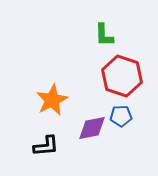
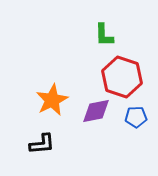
red hexagon: moved 1 px down
blue pentagon: moved 15 px right, 1 px down
purple diamond: moved 4 px right, 17 px up
black L-shape: moved 4 px left, 2 px up
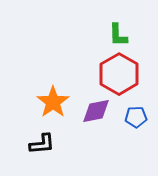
green L-shape: moved 14 px right
red hexagon: moved 3 px left, 3 px up; rotated 12 degrees clockwise
orange star: moved 1 px right, 2 px down; rotated 8 degrees counterclockwise
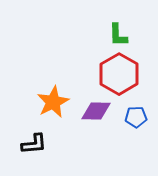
orange star: rotated 8 degrees clockwise
purple diamond: rotated 12 degrees clockwise
black L-shape: moved 8 px left
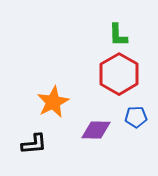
purple diamond: moved 19 px down
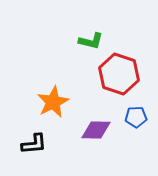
green L-shape: moved 27 px left, 6 px down; rotated 75 degrees counterclockwise
red hexagon: rotated 12 degrees counterclockwise
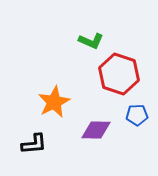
green L-shape: rotated 10 degrees clockwise
orange star: moved 1 px right
blue pentagon: moved 1 px right, 2 px up
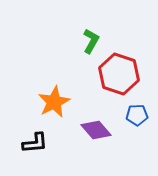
green L-shape: rotated 85 degrees counterclockwise
purple diamond: rotated 48 degrees clockwise
black L-shape: moved 1 px right, 1 px up
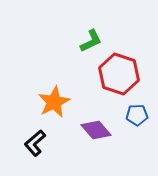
green L-shape: rotated 35 degrees clockwise
black L-shape: rotated 144 degrees clockwise
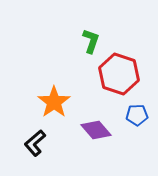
green L-shape: rotated 45 degrees counterclockwise
orange star: rotated 8 degrees counterclockwise
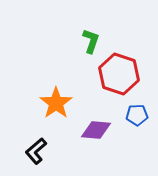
orange star: moved 2 px right, 1 px down
purple diamond: rotated 44 degrees counterclockwise
black L-shape: moved 1 px right, 8 px down
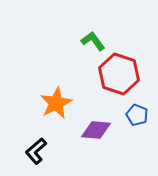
green L-shape: moved 2 px right; rotated 55 degrees counterclockwise
orange star: rotated 8 degrees clockwise
blue pentagon: rotated 25 degrees clockwise
